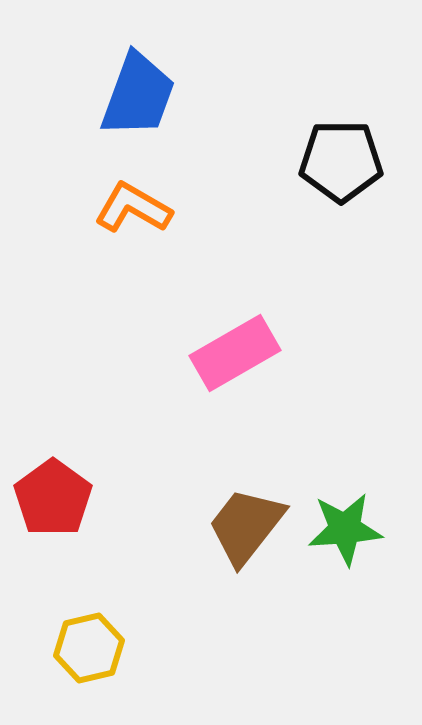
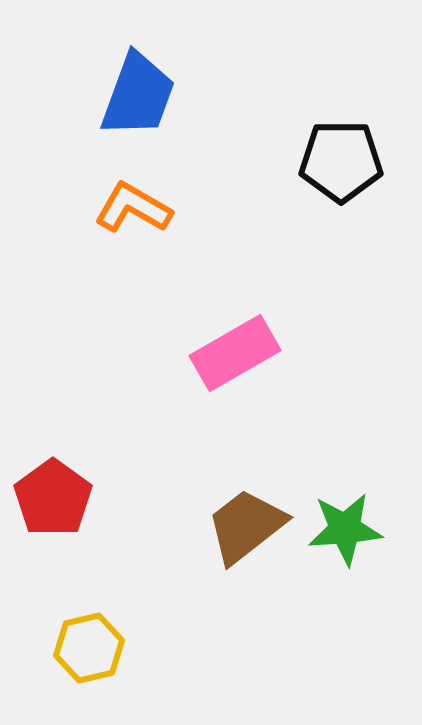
brown trapezoid: rotated 14 degrees clockwise
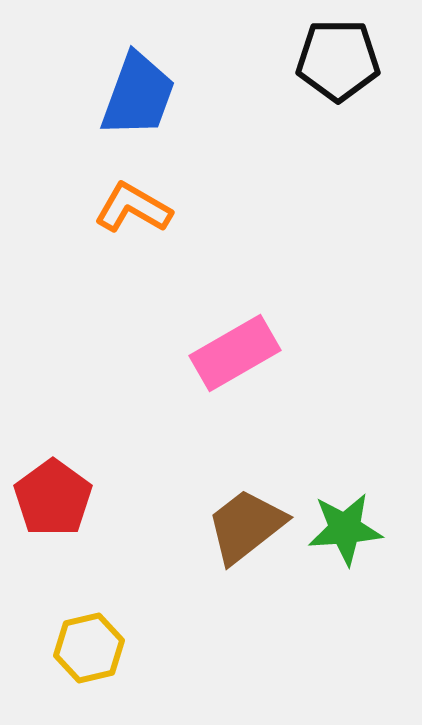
black pentagon: moved 3 px left, 101 px up
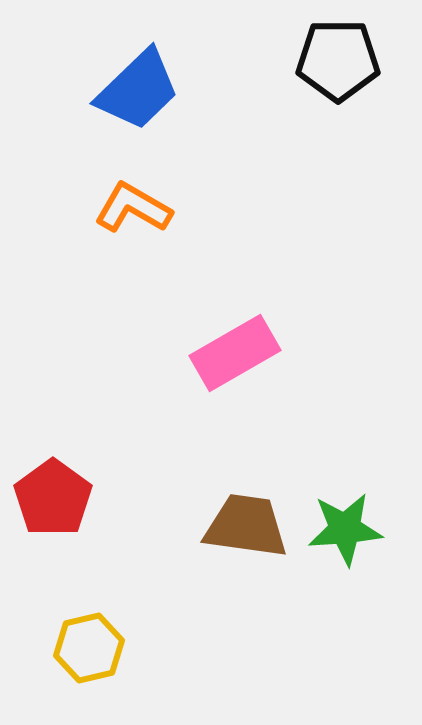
blue trapezoid: moved 5 px up; rotated 26 degrees clockwise
brown trapezoid: rotated 46 degrees clockwise
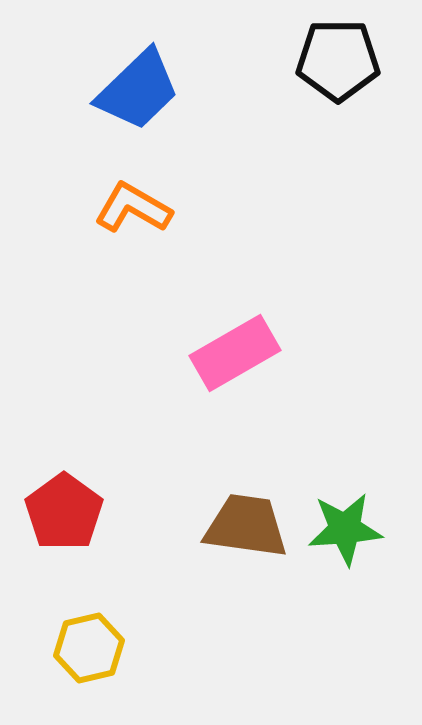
red pentagon: moved 11 px right, 14 px down
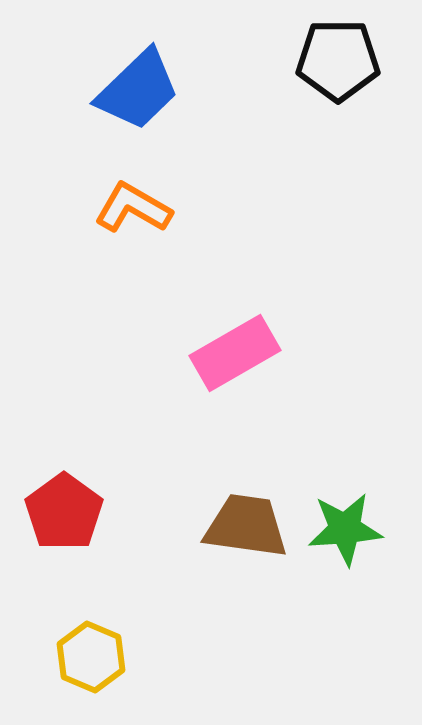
yellow hexagon: moved 2 px right, 9 px down; rotated 24 degrees counterclockwise
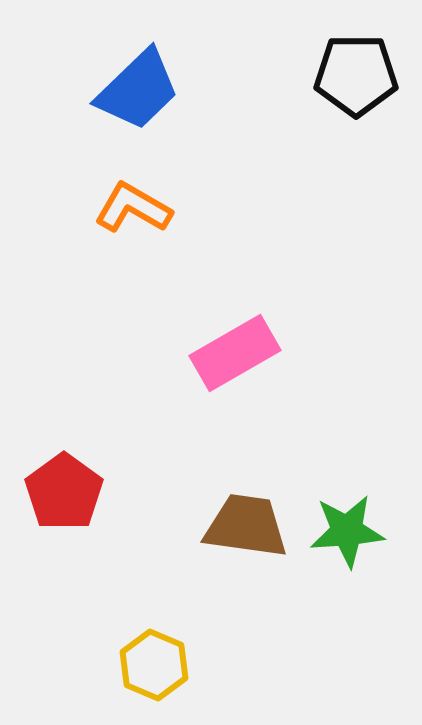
black pentagon: moved 18 px right, 15 px down
red pentagon: moved 20 px up
green star: moved 2 px right, 2 px down
yellow hexagon: moved 63 px right, 8 px down
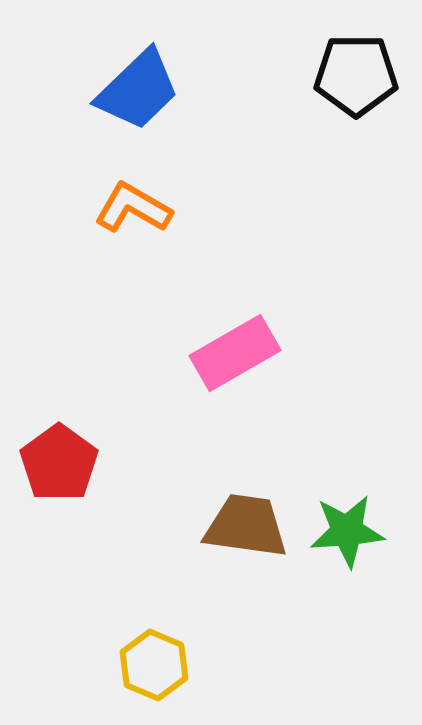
red pentagon: moved 5 px left, 29 px up
